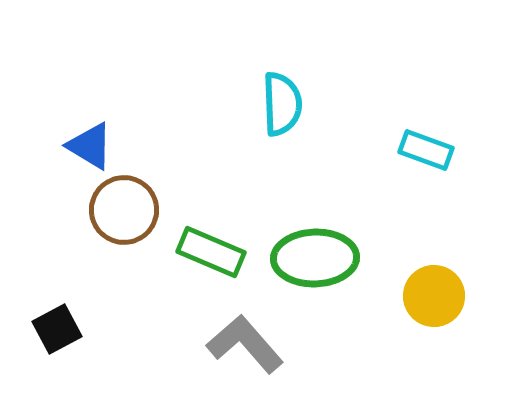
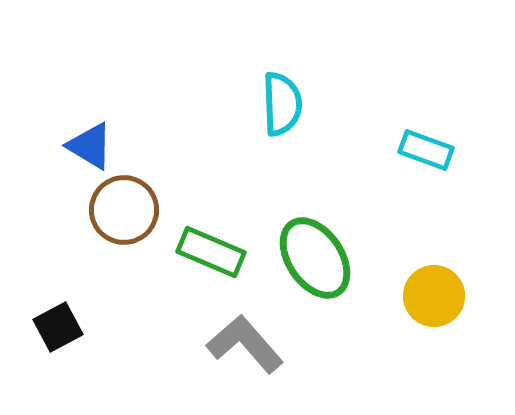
green ellipse: rotated 58 degrees clockwise
black square: moved 1 px right, 2 px up
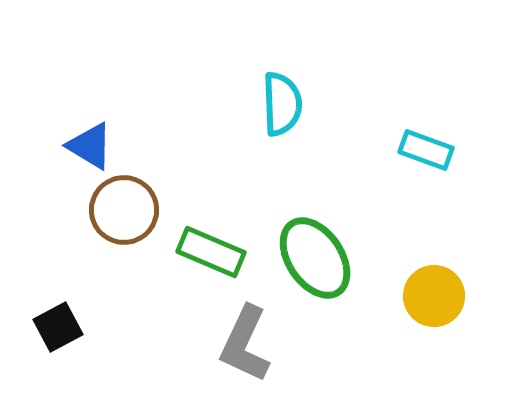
gray L-shape: rotated 114 degrees counterclockwise
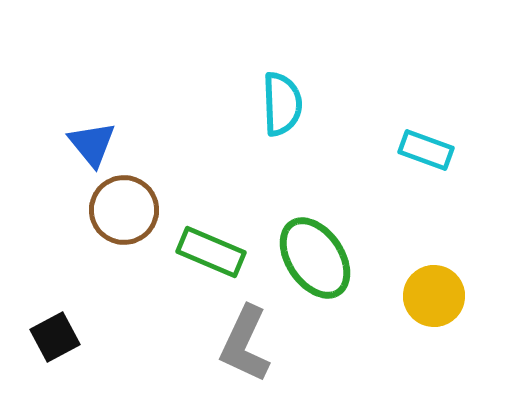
blue triangle: moved 2 px right, 2 px up; rotated 20 degrees clockwise
black square: moved 3 px left, 10 px down
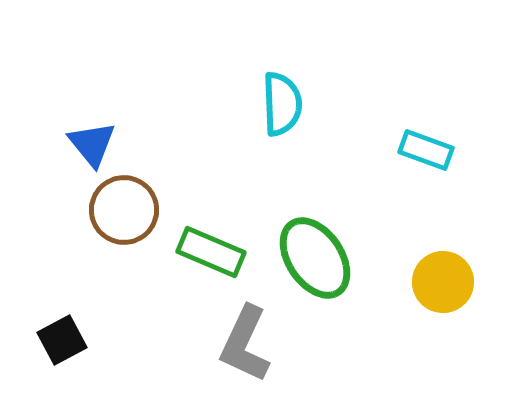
yellow circle: moved 9 px right, 14 px up
black square: moved 7 px right, 3 px down
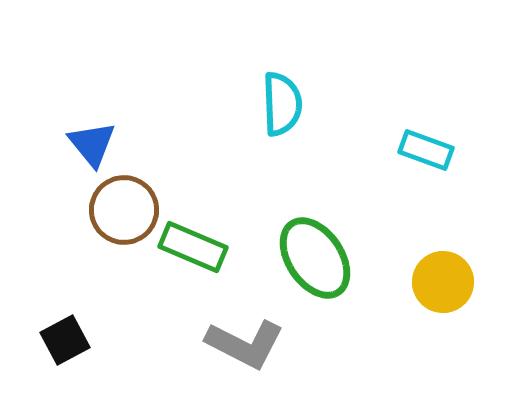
green rectangle: moved 18 px left, 5 px up
black square: moved 3 px right
gray L-shape: rotated 88 degrees counterclockwise
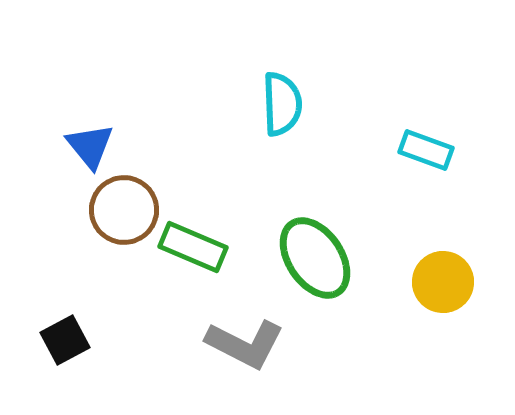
blue triangle: moved 2 px left, 2 px down
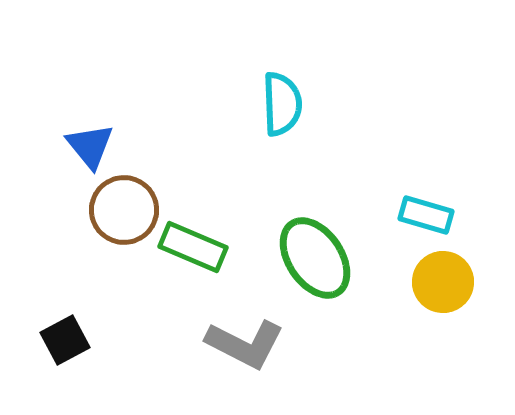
cyan rectangle: moved 65 px down; rotated 4 degrees counterclockwise
